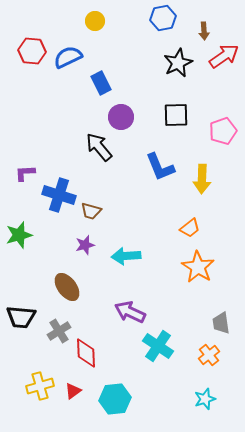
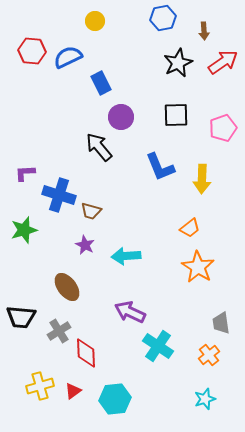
red arrow: moved 1 px left, 6 px down
pink pentagon: moved 3 px up
green star: moved 5 px right, 5 px up
purple star: rotated 30 degrees counterclockwise
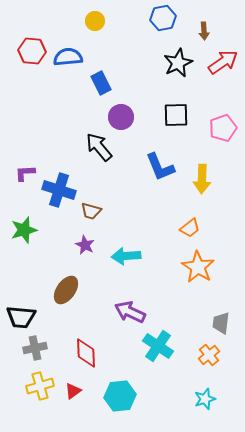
blue semicircle: rotated 20 degrees clockwise
blue cross: moved 5 px up
brown ellipse: moved 1 px left, 3 px down; rotated 72 degrees clockwise
gray trapezoid: rotated 15 degrees clockwise
gray cross: moved 24 px left, 17 px down; rotated 20 degrees clockwise
cyan hexagon: moved 5 px right, 3 px up
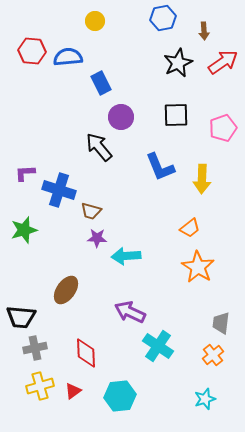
purple star: moved 12 px right, 7 px up; rotated 24 degrees counterclockwise
orange cross: moved 4 px right
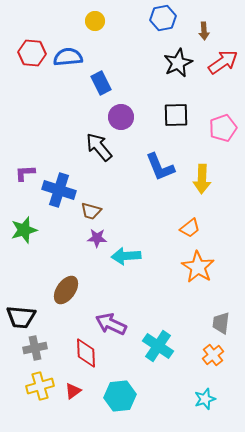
red hexagon: moved 2 px down
purple arrow: moved 19 px left, 12 px down
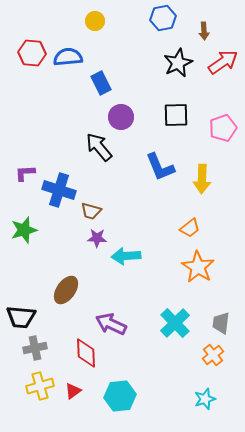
cyan cross: moved 17 px right, 23 px up; rotated 12 degrees clockwise
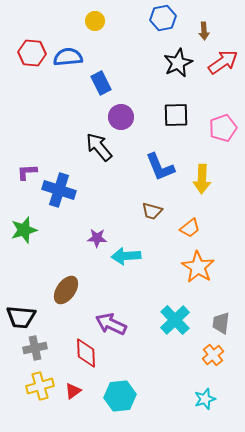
purple L-shape: moved 2 px right, 1 px up
brown trapezoid: moved 61 px right
cyan cross: moved 3 px up
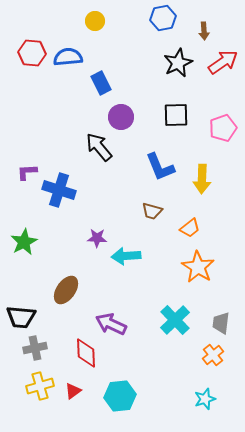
green star: moved 12 px down; rotated 12 degrees counterclockwise
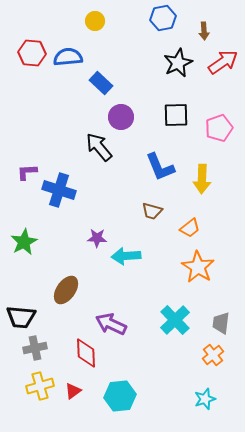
blue rectangle: rotated 20 degrees counterclockwise
pink pentagon: moved 4 px left
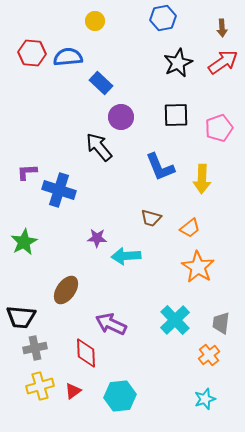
brown arrow: moved 18 px right, 3 px up
brown trapezoid: moved 1 px left, 7 px down
orange cross: moved 4 px left
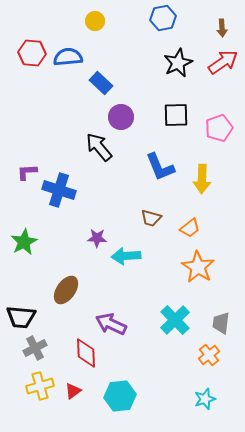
gray cross: rotated 15 degrees counterclockwise
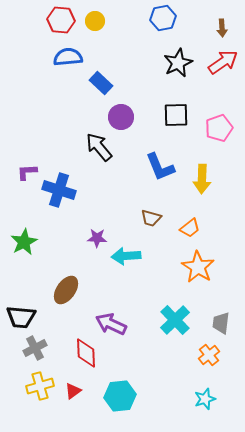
red hexagon: moved 29 px right, 33 px up
